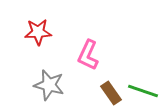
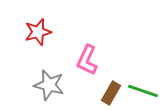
red star: rotated 12 degrees counterclockwise
pink L-shape: moved 1 px left, 5 px down
brown rectangle: rotated 65 degrees clockwise
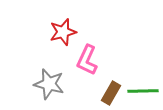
red star: moved 25 px right
gray star: moved 1 px up
green line: rotated 20 degrees counterclockwise
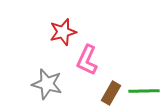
gray star: moved 2 px left
green line: moved 1 px right
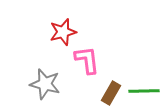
pink L-shape: rotated 148 degrees clockwise
gray star: moved 2 px left
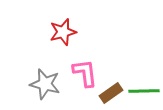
pink L-shape: moved 2 px left, 13 px down
brown rectangle: rotated 25 degrees clockwise
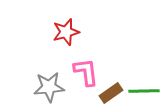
red star: moved 3 px right
pink L-shape: moved 1 px right, 1 px up
gray star: moved 4 px right, 3 px down; rotated 20 degrees counterclockwise
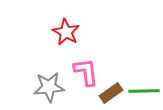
red star: rotated 28 degrees counterclockwise
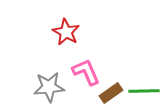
pink L-shape: rotated 16 degrees counterclockwise
